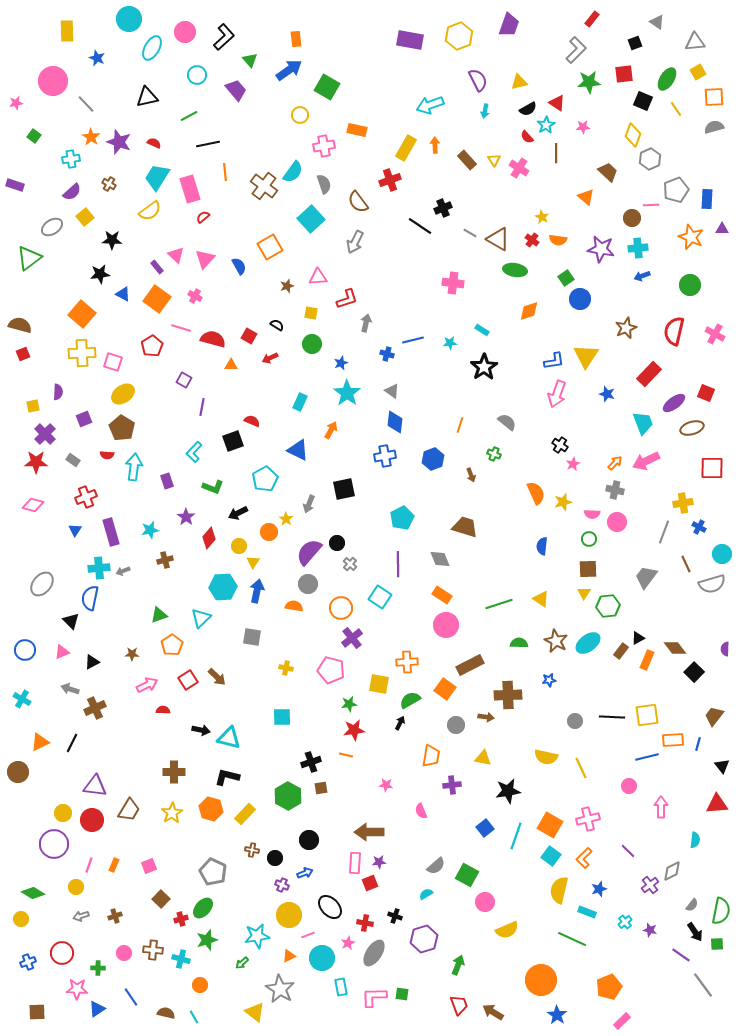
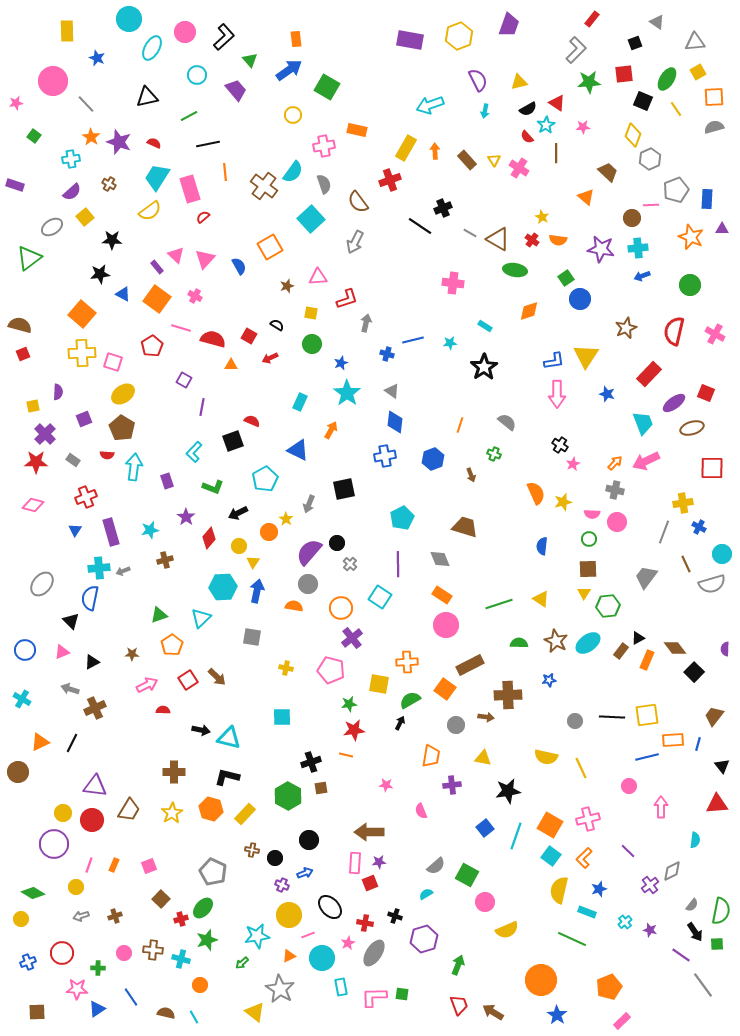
yellow circle at (300, 115): moved 7 px left
orange arrow at (435, 145): moved 6 px down
cyan rectangle at (482, 330): moved 3 px right, 4 px up
pink arrow at (557, 394): rotated 20 degrees counterclockwise
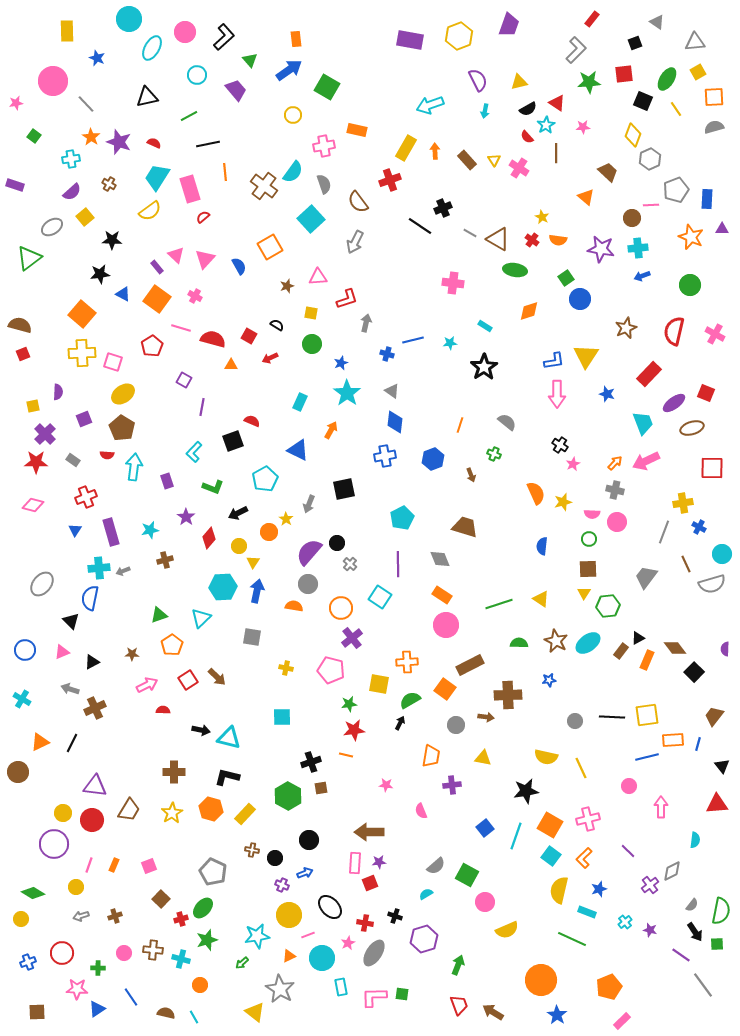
black star at (508, 791): moved 18 px right
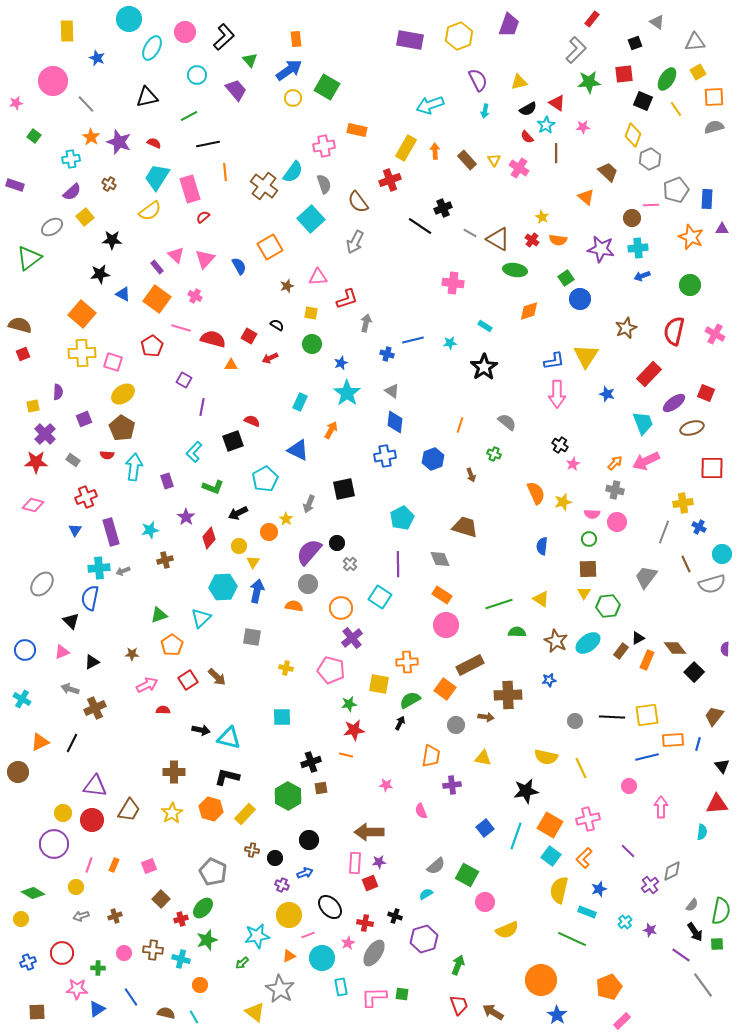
yellow circle at (293, 115): moved 17 px up
green semicircle at (519, 643): moved 2 px left, 11 px up
cyan semicircle at (695, 840): moved 7 px right, 8 px up
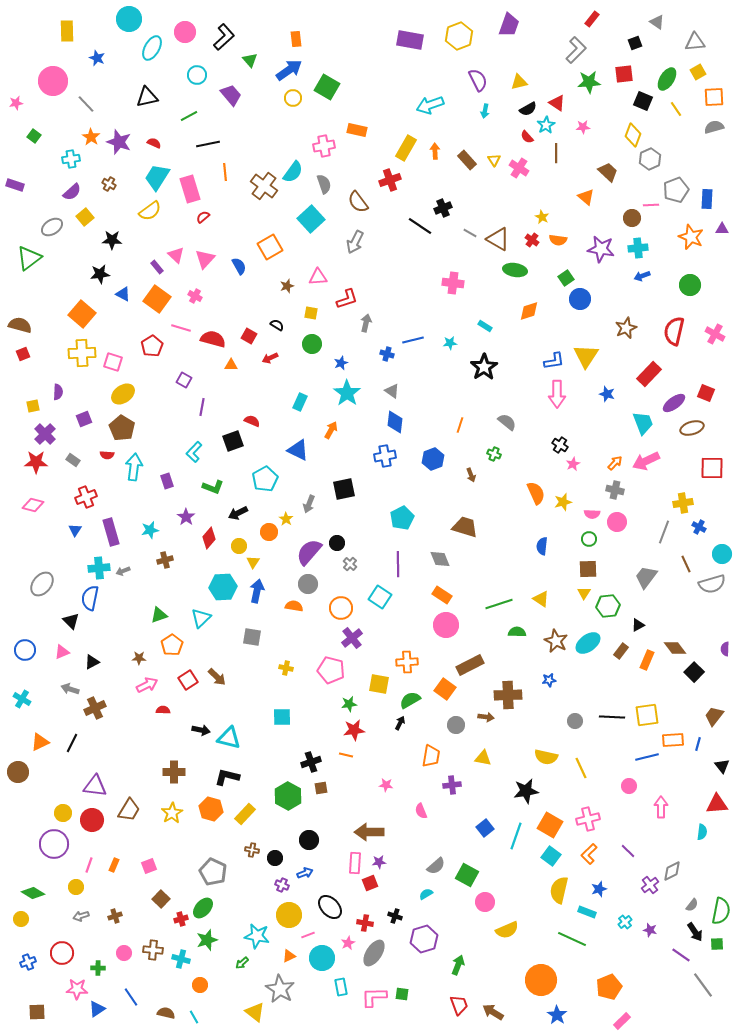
purple trapezoid at (236, 90): moved 5 px left, 5 px down
black triangle at (638, 638): moved 13 px up
brown star at (132, 654): moved 7 px right, 4 px down
orange L-shape at (584, 858): moved 5 px right, 4 px up
cyan star at (257, 936): rotated 20 degrees clockwise
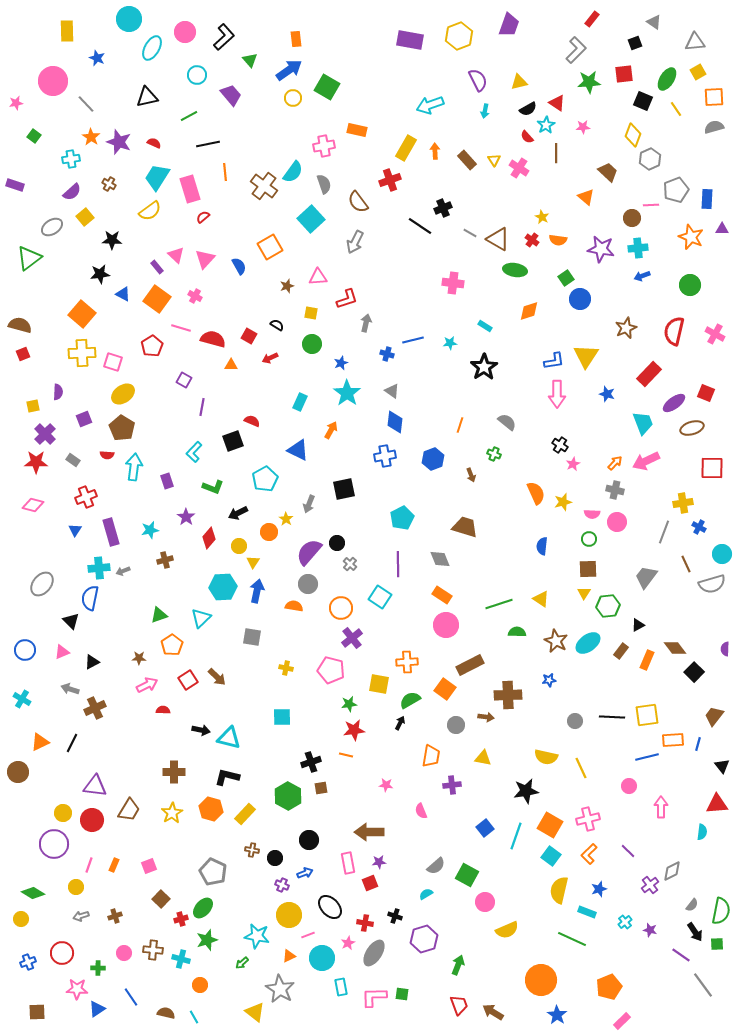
gray triangle at (657, 22): moved 3 px left
pink rectangle at (355, 863): moved 7 px left; rotated 15 degrees counterclockwise
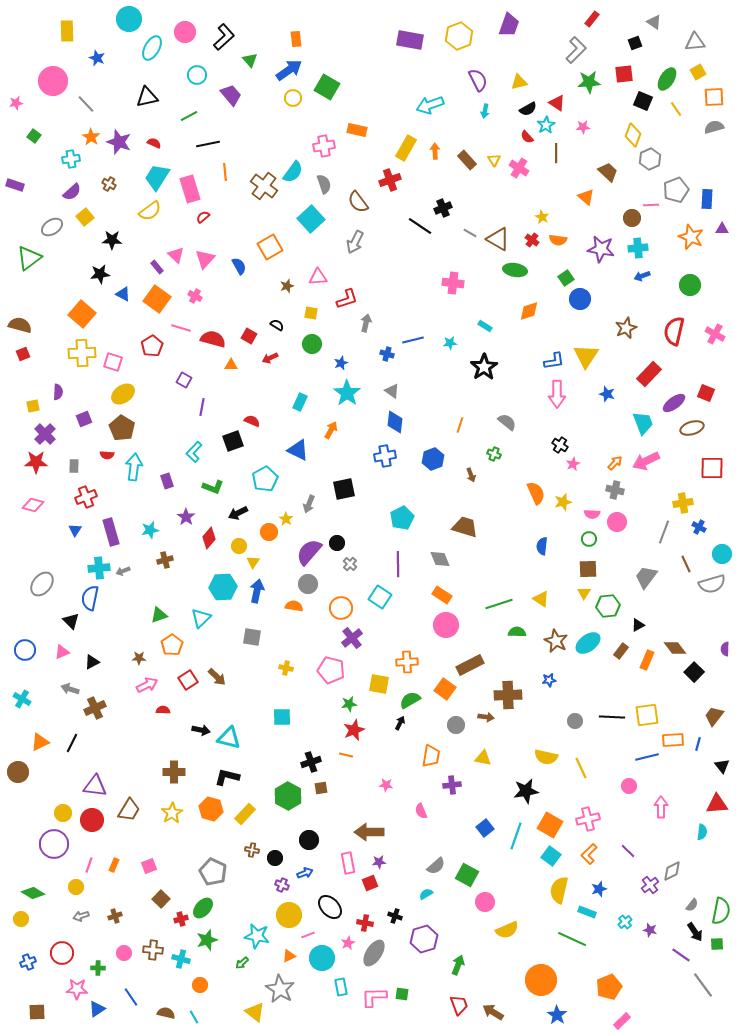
gray rectangle at (73, 460): moved 1 px right, 6 px down; rotated 56 degrees clockwise
red star at (354, 730): rotated 15 degrees counterclockwise
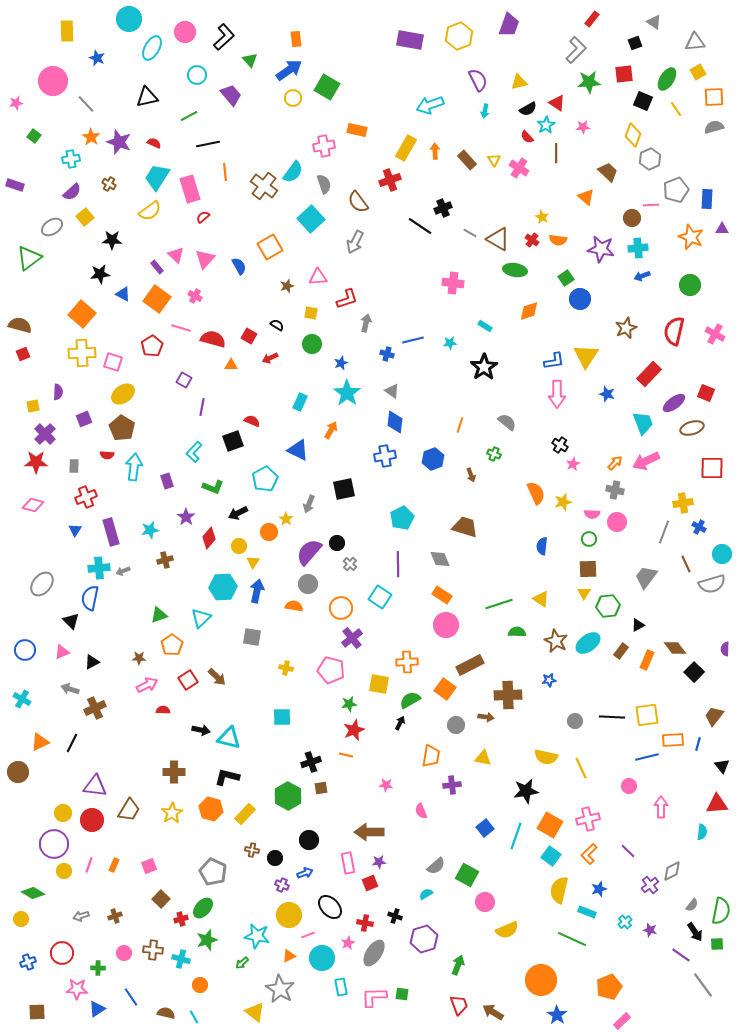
yellow circle at (76, 887): moved 12 px left, 16 px up
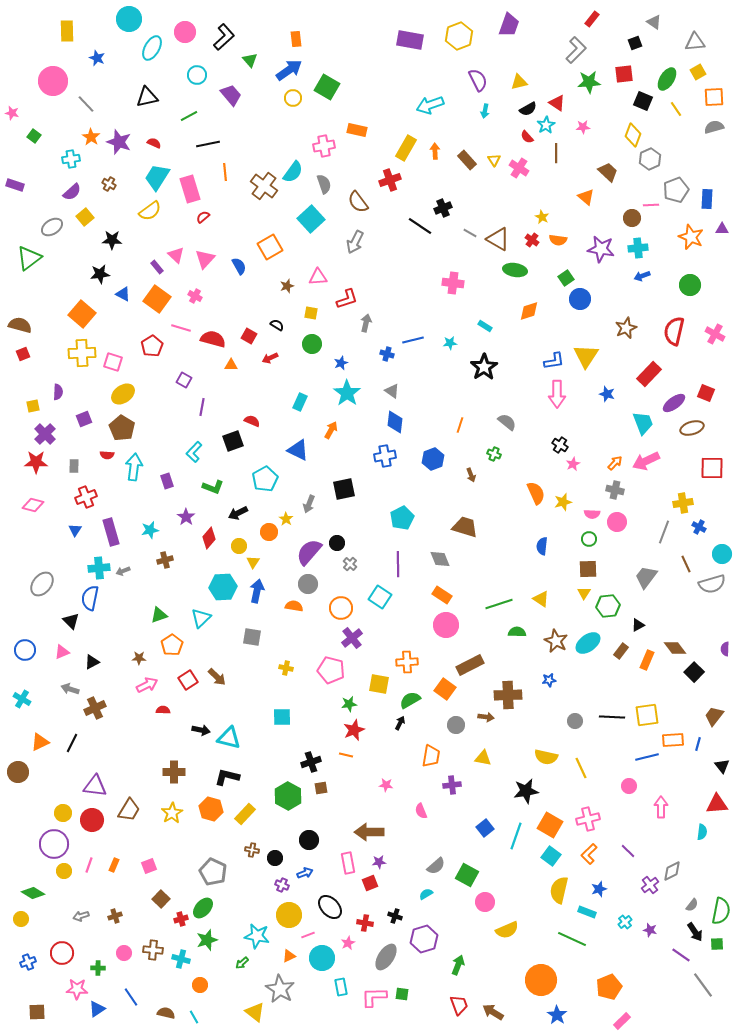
pink star at (16, 103): moved 4 px left, 10 px down; rotated 24 degrees clockwise
gray ellipse at (374, 953): moved 12 px right, 4 px down
